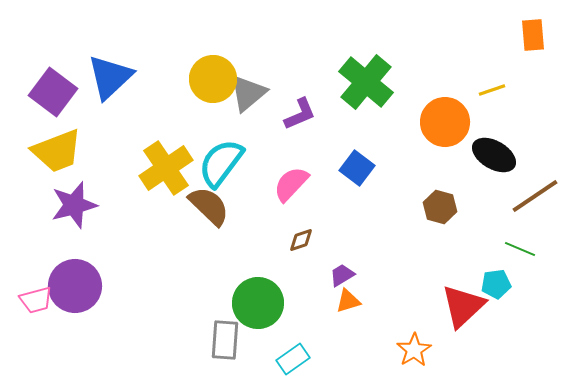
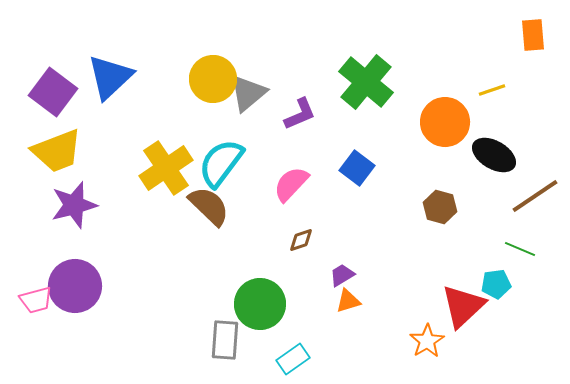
green circle: moved 2 px right, 1 px down
orange star: moved 13 px right, 9 px up
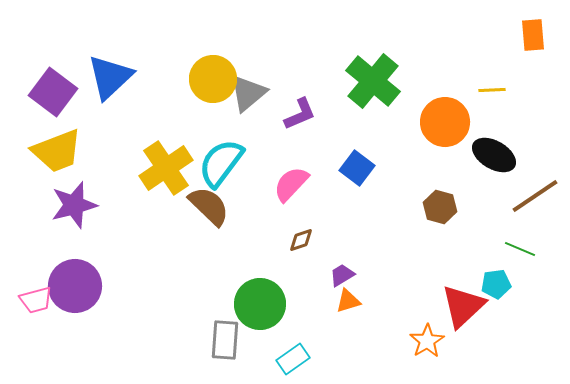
green cross: moved 7 px right, 1 px up
yellow line: rotated 16 degrees clockwise
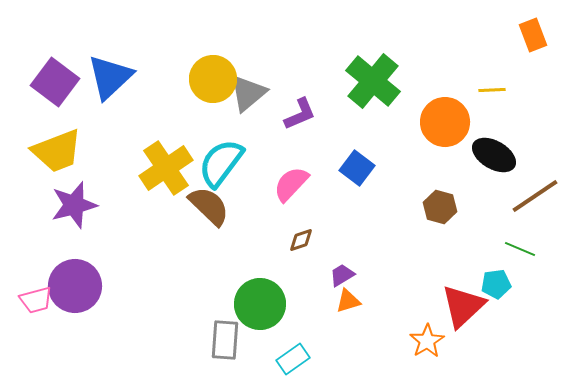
orange rectangle: rotated 16 degrees counterclockwise
purple square: moved 2 px right, 10 px up
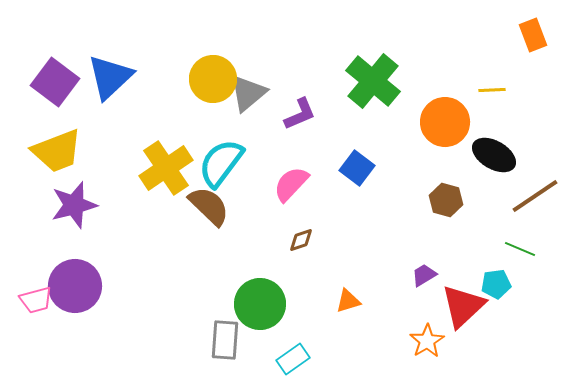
brown hexagon: moved 6 px right, 7 px up
purple trapezoid: moved 82 px right
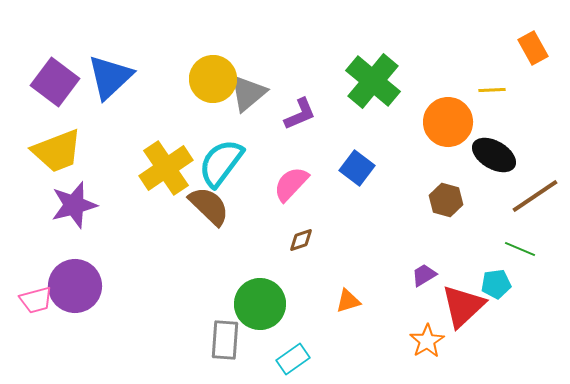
orange rectangle: moved 13 px down; rotated 8 degrees counterclockwise
orange circle: moved 3 px right
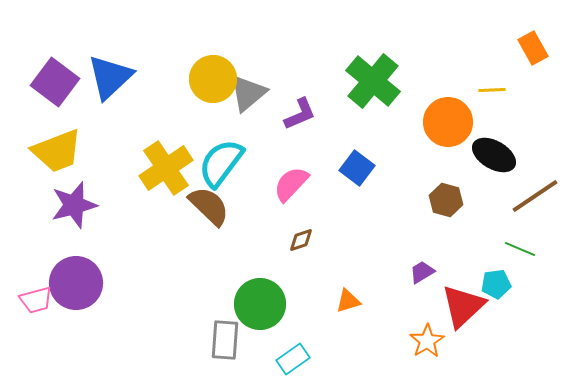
purple trapezoid: moved 2 px left, 3 px up
purple circle: moved 1 px right, 3 px up
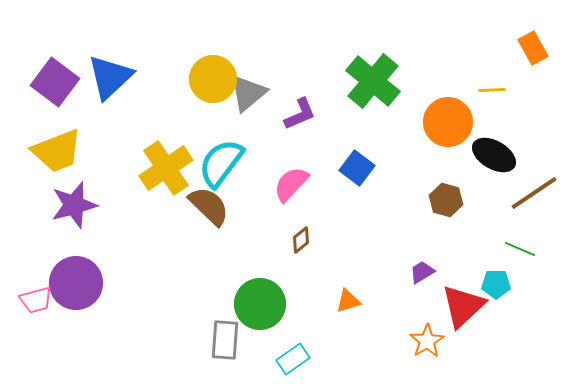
brown line: moved 1 px left, 3 px up
brown diamond: rotated 20 degrees counterclockwise
cyan pentagon: rotated 8 degrees clockwise
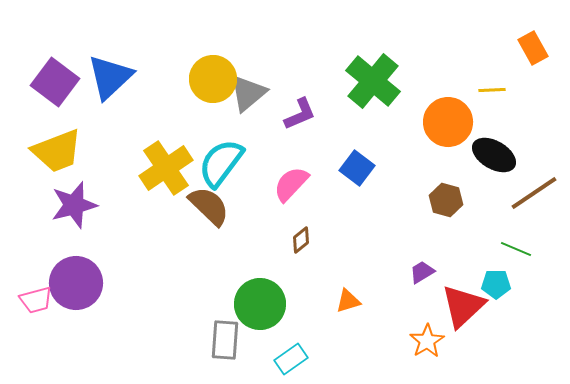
green line: moved 4 px left
cyan rectangle: moved 2 px left
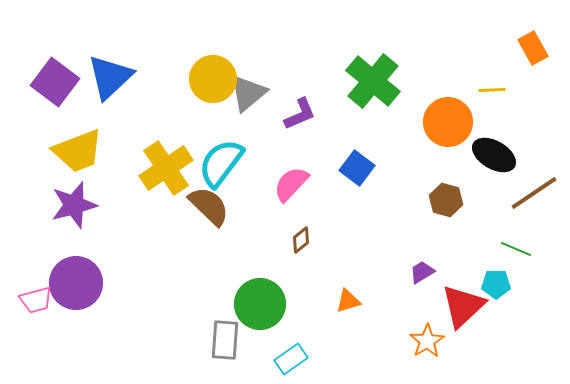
yellow trapezoid: moved 21 px right
